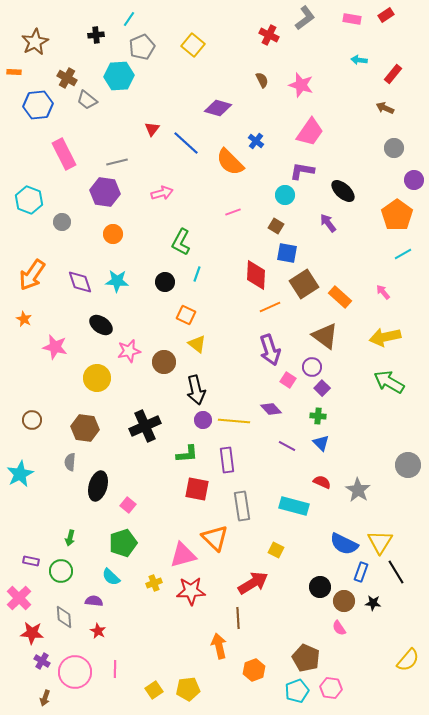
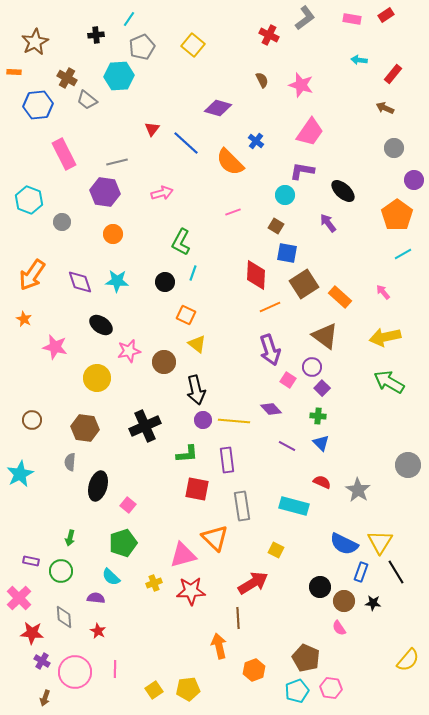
cyan line at (197, 274): moved 4 px left, 1 px up
purple semicircle at (94, 601): moved 2 px right, 3 px up
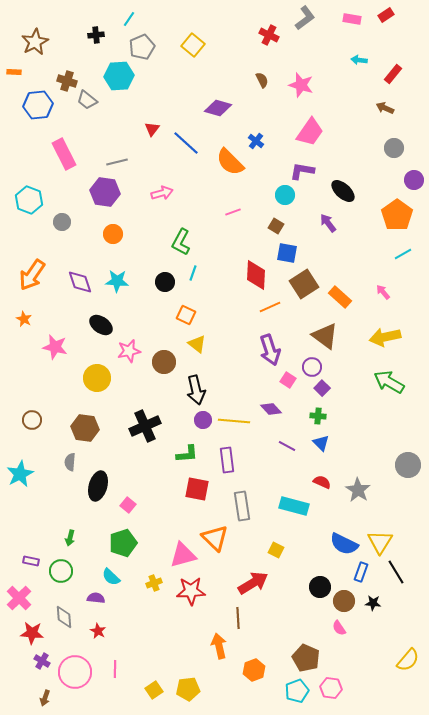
brown cross at (67, 78): moved 3 px down; rotated 12 degrees counterclockwise
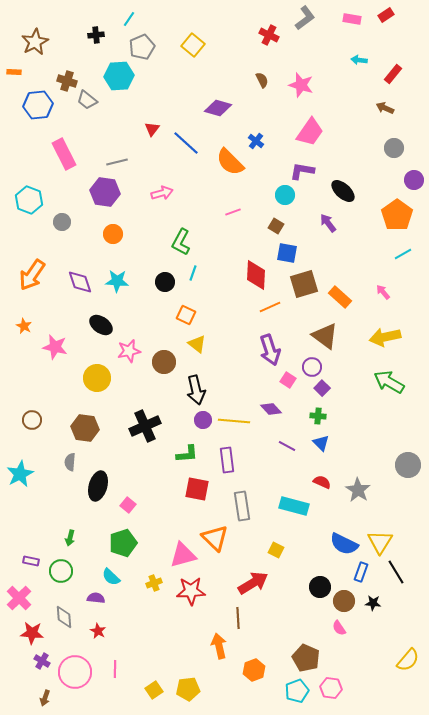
brown square at (304, 284): rotated 16 degrees clockwise
orange star at (24, 319): moved 7 px down
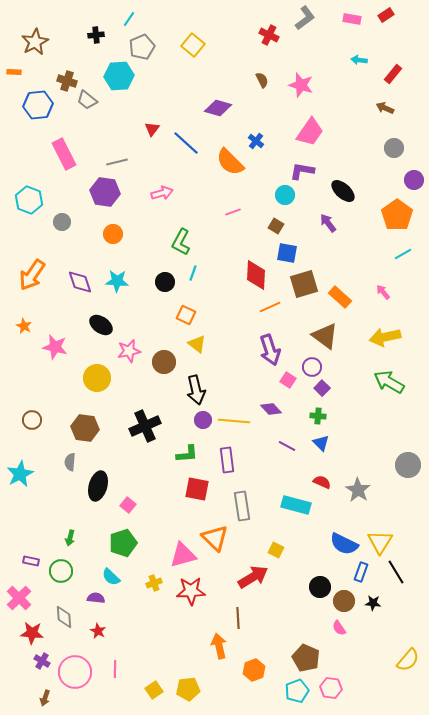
cyan rectangle at (294, 506): moved 2 px right, 1 px up
red arrow at (253, 583): moved 6 px up
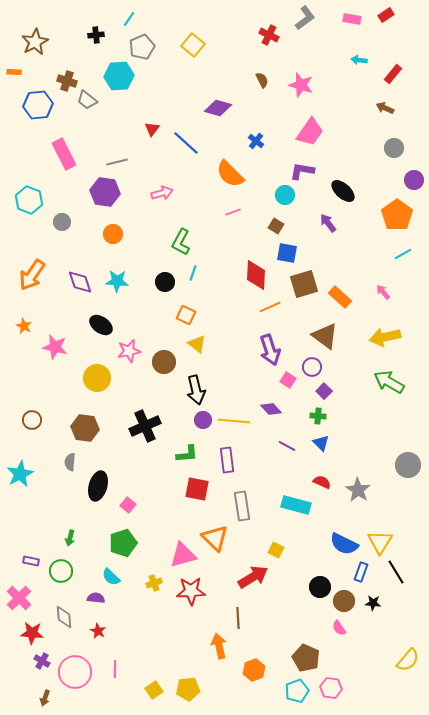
orange semicircle at (230, 162): moved 12 px down
purple square at (322, 388): moved 2 px right, 3 px down
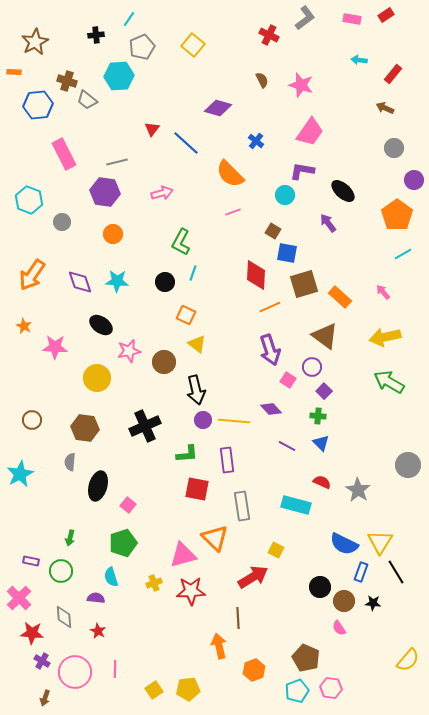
brown square at (276, 226): moved 3 px left, 5 px down
pink star at (55, 347): rotated 10 degrees counterclockwise
cyan semicircle at (111, 577): rotated 30 degrees clockwise
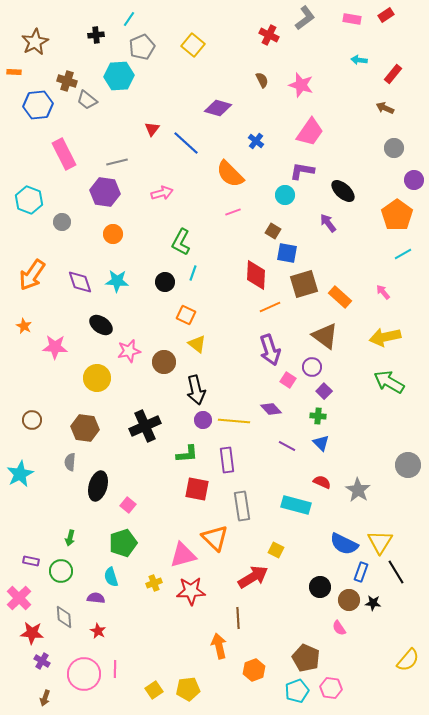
brown circle at (344, 601): moved 5 px right, 1 px up
pink circle at (75, 672): moved 9 px right, 2 px down
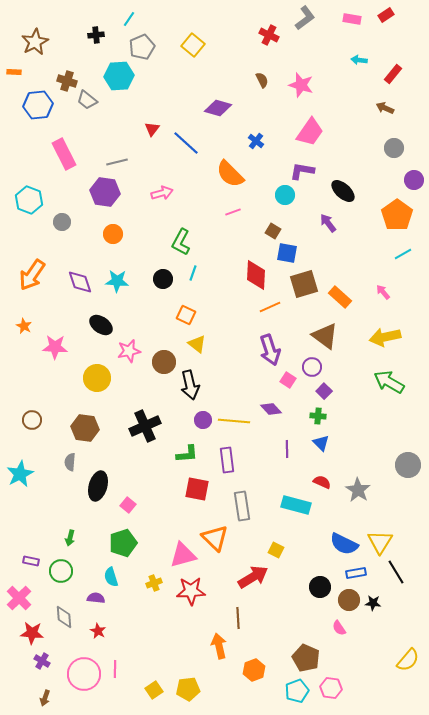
black circle at (165, 282): moved 2 px left, 3 px up
black arrow at (196, 390): moved 6 px left, 5 px up
purple line at (287, 446): moved 3 px down; rotated 60 degrees clockwise
blue rectangle at (361, 572): moved 5 px left, 1 px down; rotated 60 degrees clockwise
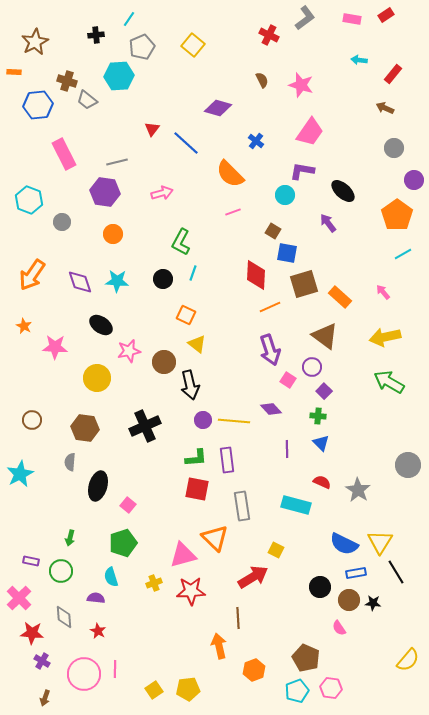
green L-shape at (187, 454): moved 9 px right, 4 px down
